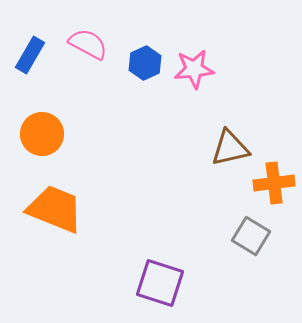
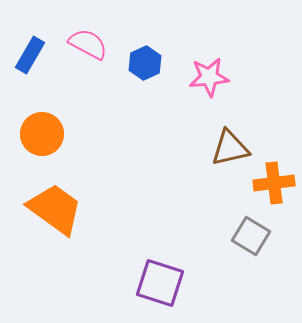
pink star: moved 15 px right, 8 px down
orange trapezoid: rotated 14 degrees clockwise
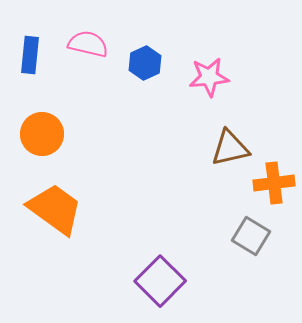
pink semicircle: rotated 15 degrees counterclockwise
blue rectangle: rotated 24 degrees counterclockwise
purple square: moved 2 px up; rotated 27 degrees clockwise
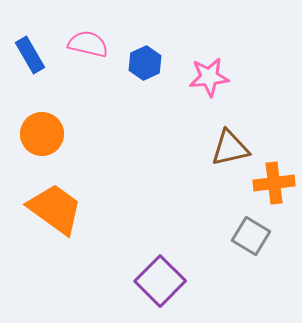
blue rectangle: rotated 36 degrees counterclockwise
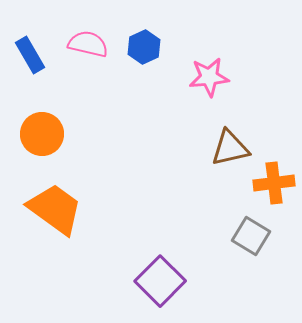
blue hexagon: moved 1 px left, 16 px up
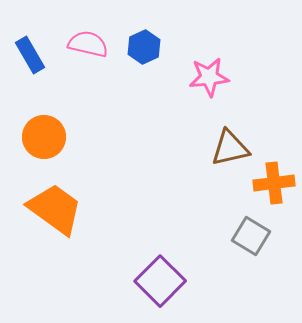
orange circle: moved 2 px right, 3 px down
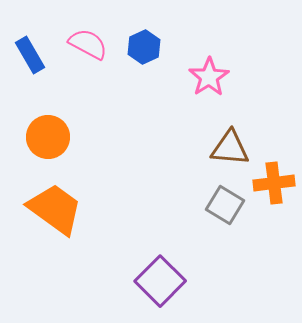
pink semicircle: rotated 15 degrees clockwise
pink star: rotated 27 degrees counterclockwise
orange circle: moved 4 px right
brown triangle: rotated 18 degrees clockwise
gray square: moved 26 px left, 31 px up
